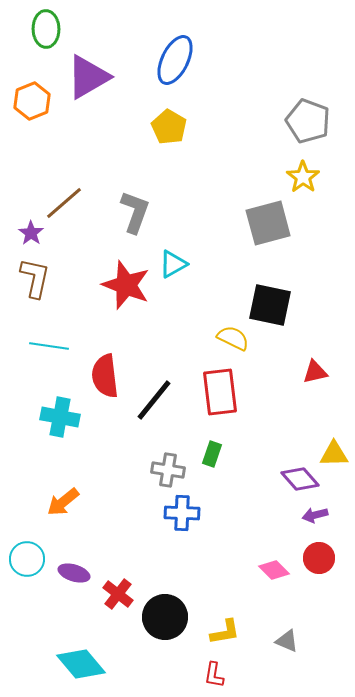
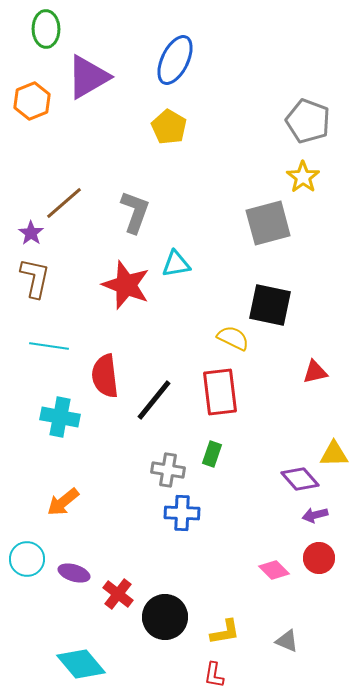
cyan triangle: moved 3 px right; rotated 20 degrees clockwise
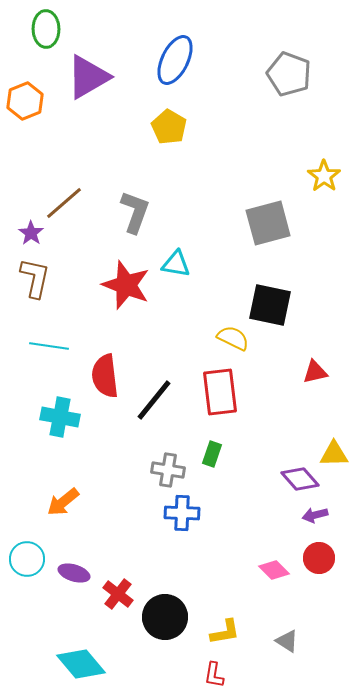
orange hexagon: moved 7 px left
gray pentagon: moved 19 px left, 47 px up
yellow star: moved 21 px right, 1 px up
cyan triangle: rotated 20 degrees clockwise
gray triangle: rotated 10 degrees clockwise
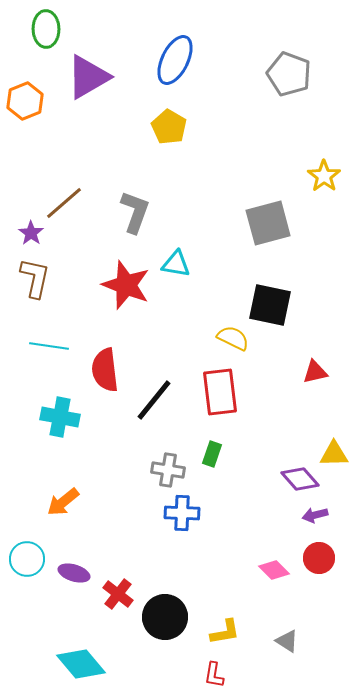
red semicircle: moved 6 px up
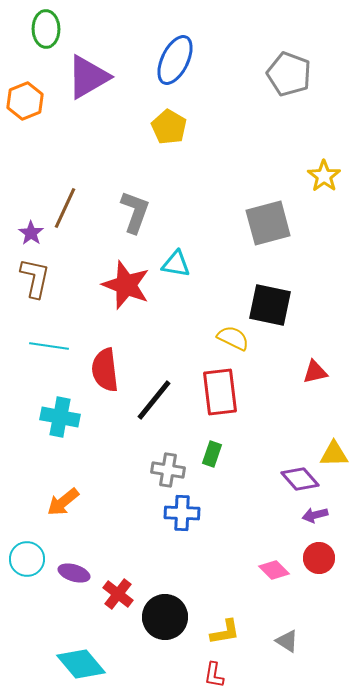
brown line: moved 1 px right, 5 px down; rotated 24 degrees counterclockwise
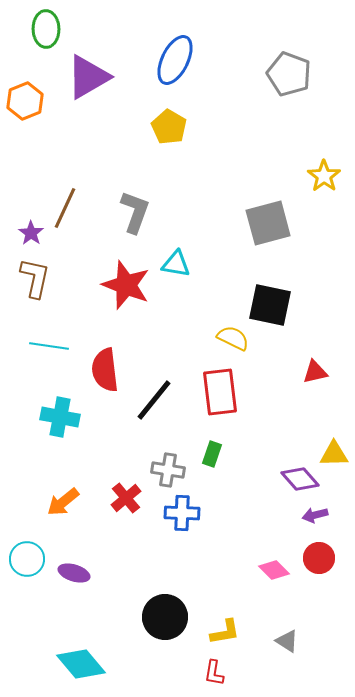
red cross: moved 8 px right, 96 px up; rotated 12 degrees clockwise
red L-shape: moved 2 px up
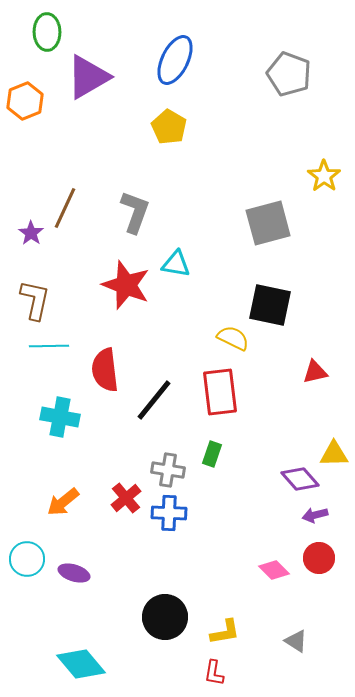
green ellipse: moved 1 px right, 3 px down
brown L-shape: moved 22 px down
cyan line: rotated 9 degrees counterclockwise
blue cross: moved 13 px left
gray triangle: moved 9 px right
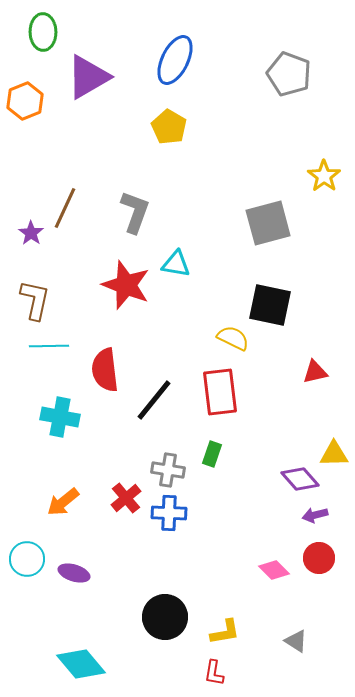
green ellipse: moved 4 px left
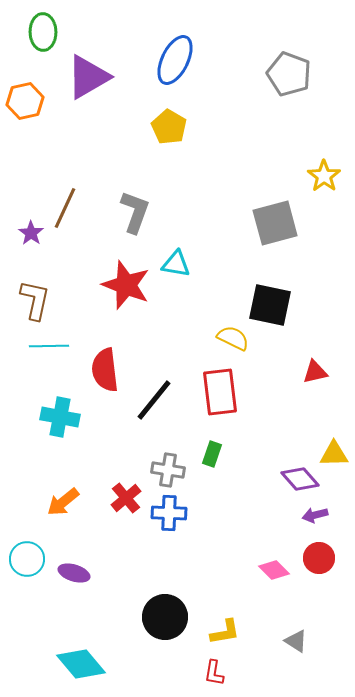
orange hexagon: rotated 9 degrees clockwise
gray square: moved 7 px right
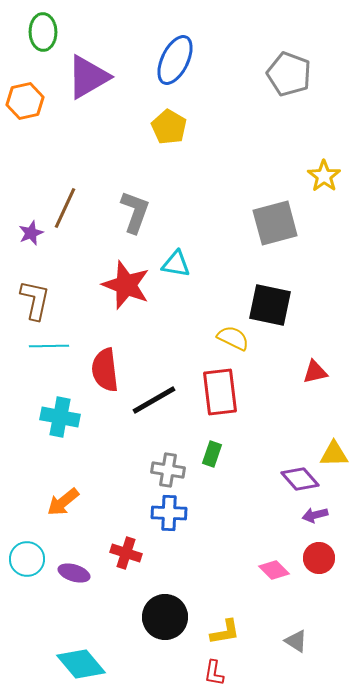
purple star: rotated 15 degrees clockwise
black line: rotated 21 degrees clockwise
red cross: moved 55 px down; rotated 32 degrees counterclockwise
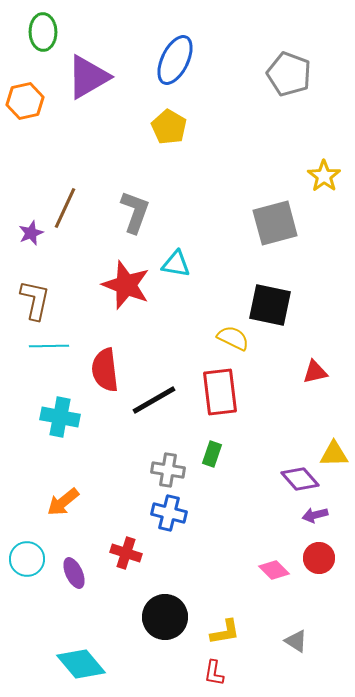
blue cross: rotated 12 degrees clockwise
purple ellipse: rotated 48 degrees clockwise
